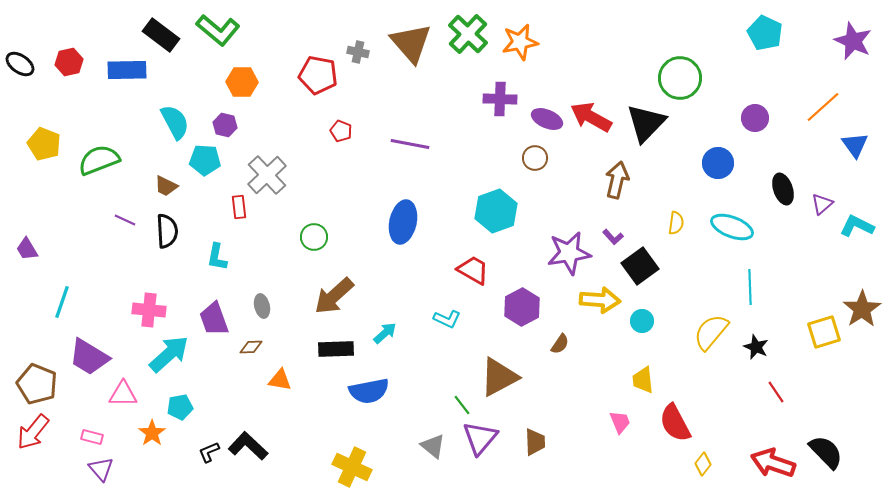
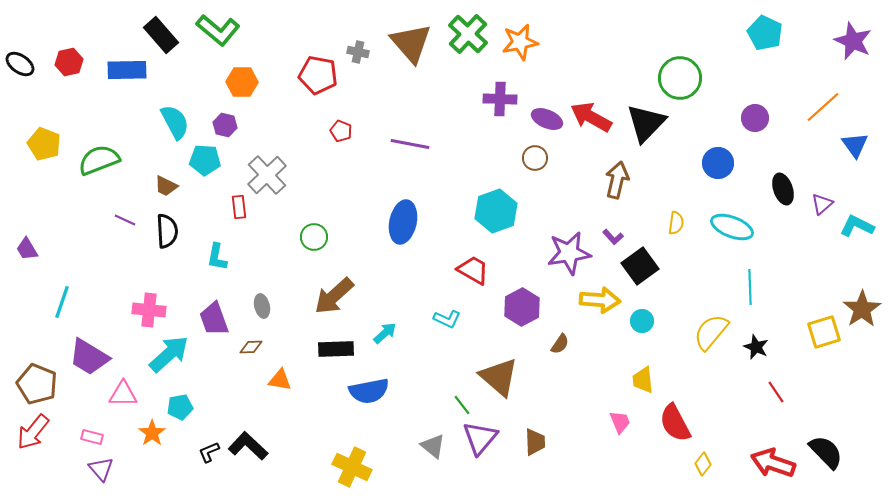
black rectangle at (161, 35): rotated 12 degrees clockwise
brown triangle at (499, 377): rotated 51 degrees counterclockwise
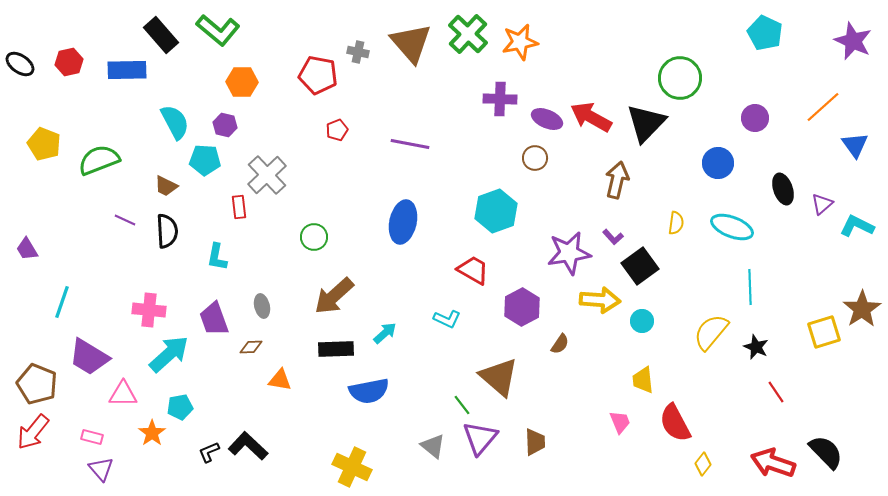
red pentagon at (341, 131): moved 4 px left, 1 px up; rotated 30 degrees clockwise
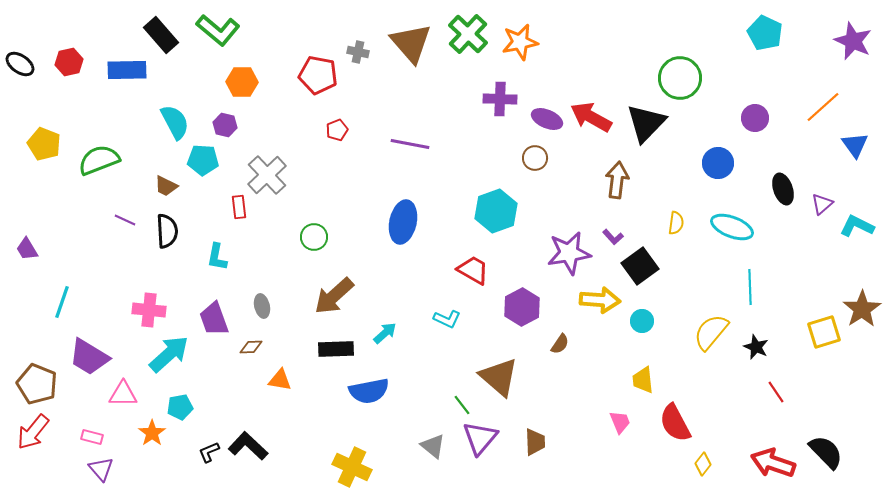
cyan pentagon at (205, 160): moved 2 px left
brown arrow at (617, 180): rotated 6 degrees counterclockwise
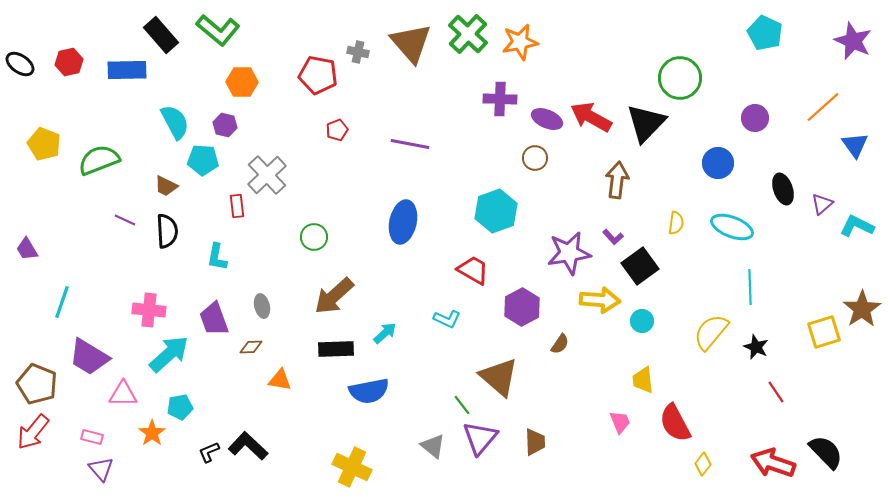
red rectangle at (239, 207): moved 2 px left, 1 px up
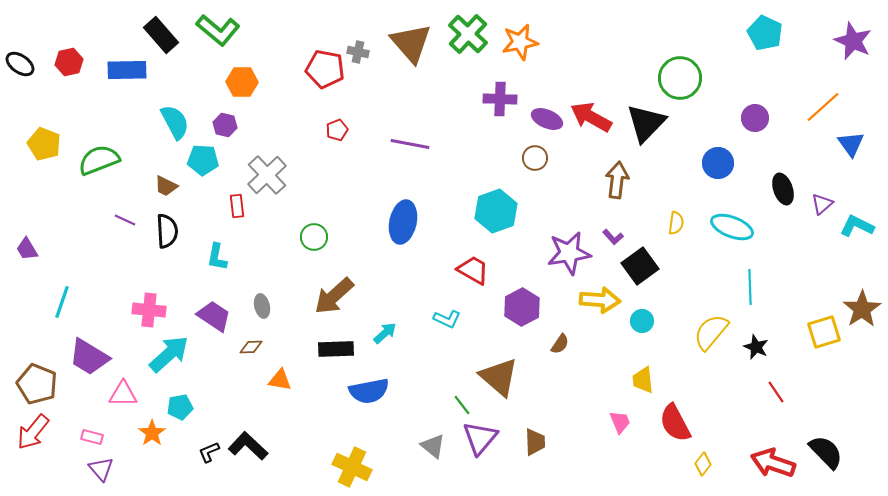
red pentagon at (318, 75): moved 7 px right, 6 px up
blue triangle at (855, 145): moved 4 px left, 1 px up
purple trapezoid at (214, 319): moved 3 px up; rotated 144 degrees clockwise
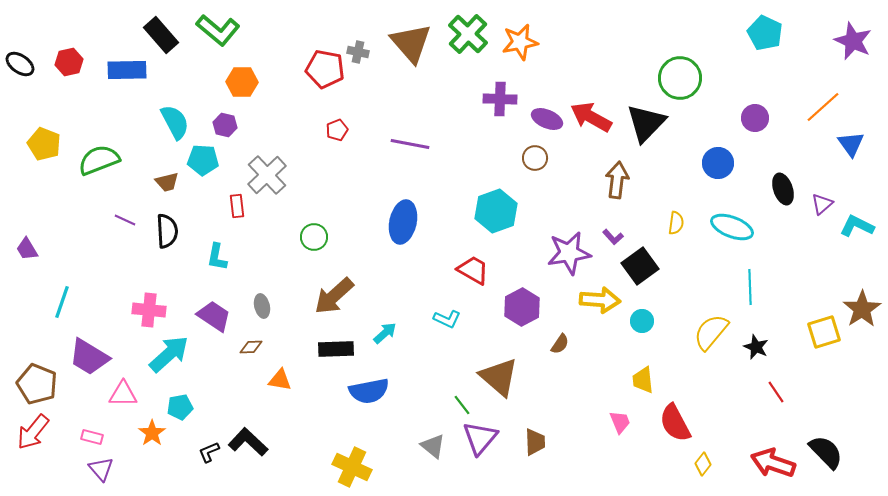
brown trapezoid at (166, 186): moved 1 px right, 4 px up; rotated 40 degrees counterclockwise
black L-shape at (248, 446): moved 4 px up
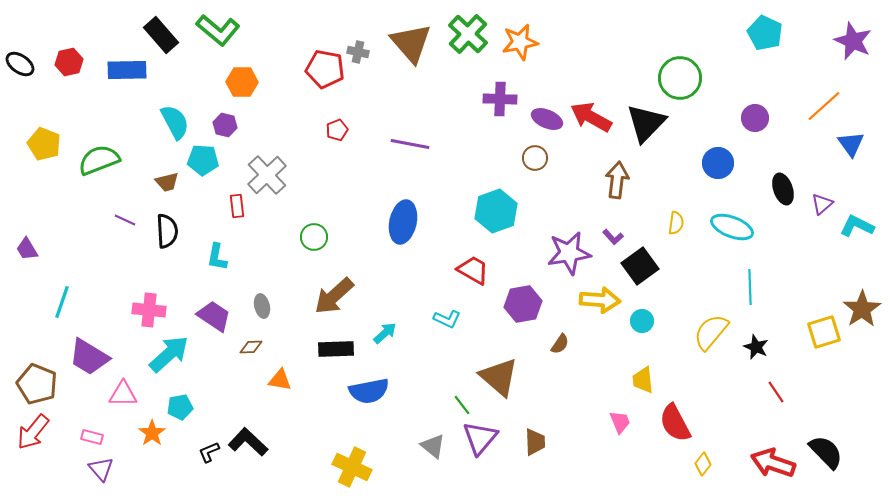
orange line at (823, 107): moved 1 px right, 1 px up
purple hexagon at (522, 307): moved 1 px right, 3 px up; rotated 18 degrees clockwise
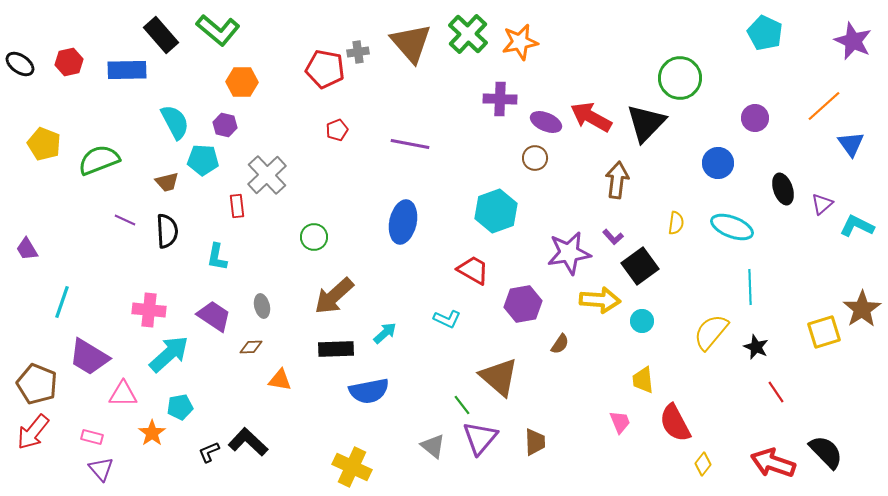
gray cross at (358, 52): rotated 20 degrees counterclockwise
purple ellipse at (547, 119): moved 1 px left, 3 px down
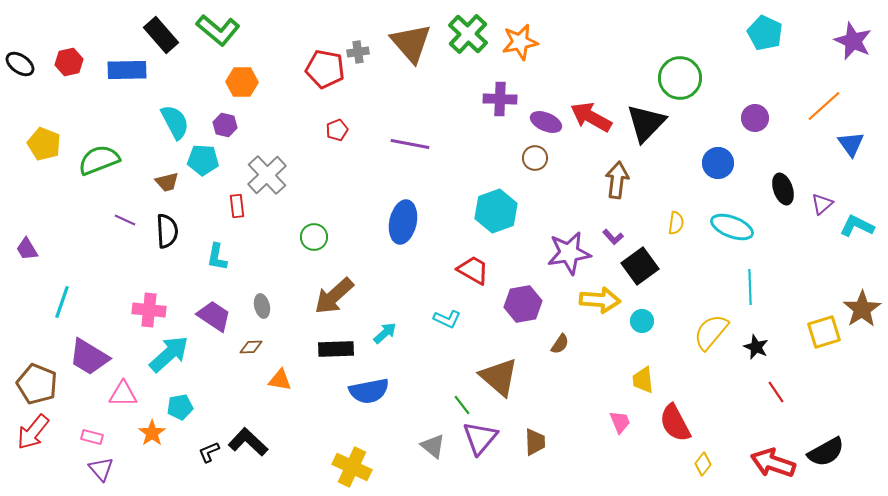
black semicircle at (826, 452): rotated 105 degrees clockwise
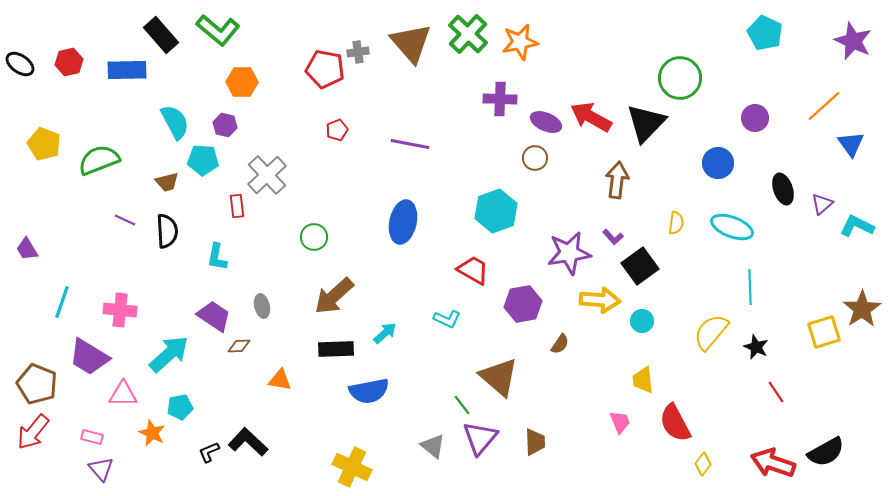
pink cross at (149, 310): moved 29 px left
brown diamond at (251, 347): moved 12 px left, 1 px up
orange star at (152, 433): rotated 12 degrees counterclockwise
